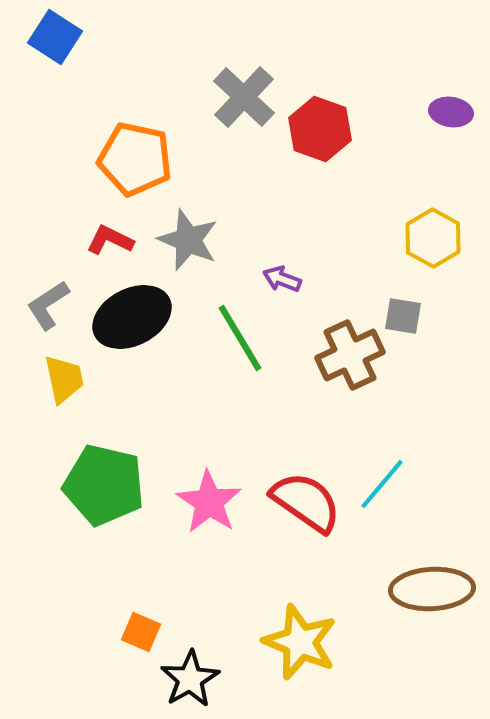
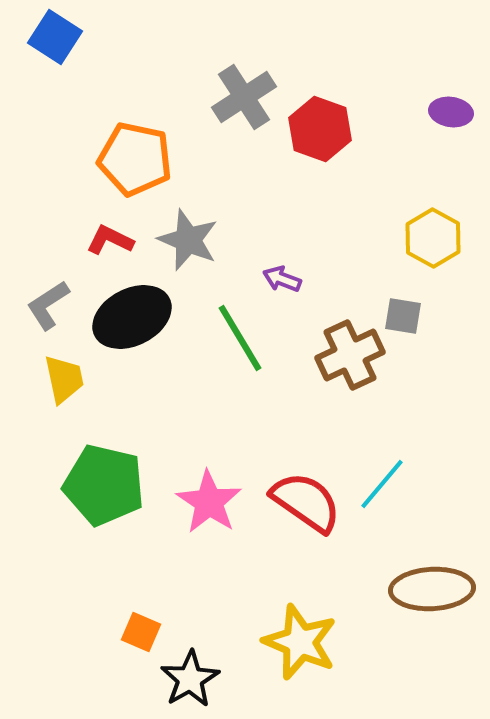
gray cross: rotated 14 degrees clockwise
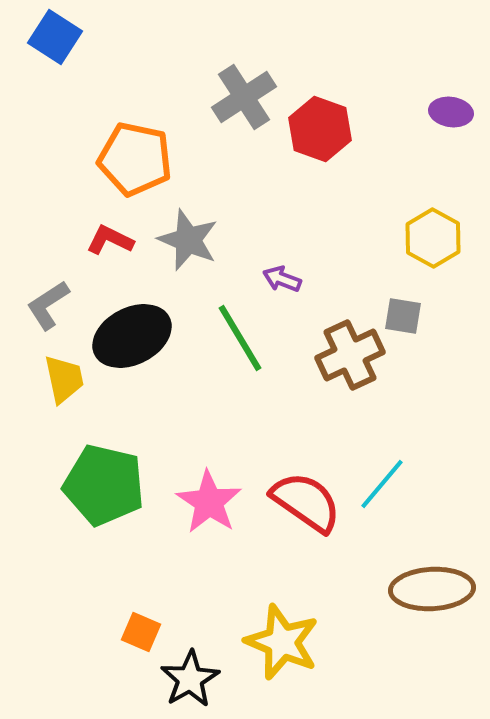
black ellipse: moved 19 px down
yellow star: moved 18 px left
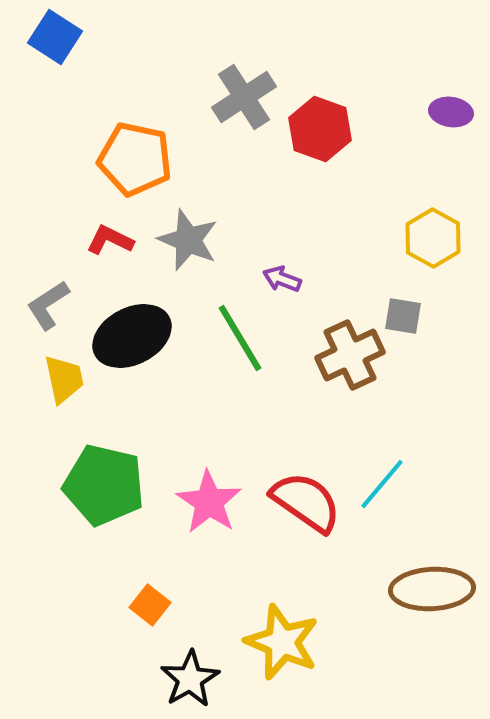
orange square: moved 9 px right, 27 px up; rotated 15 degrees clockwise
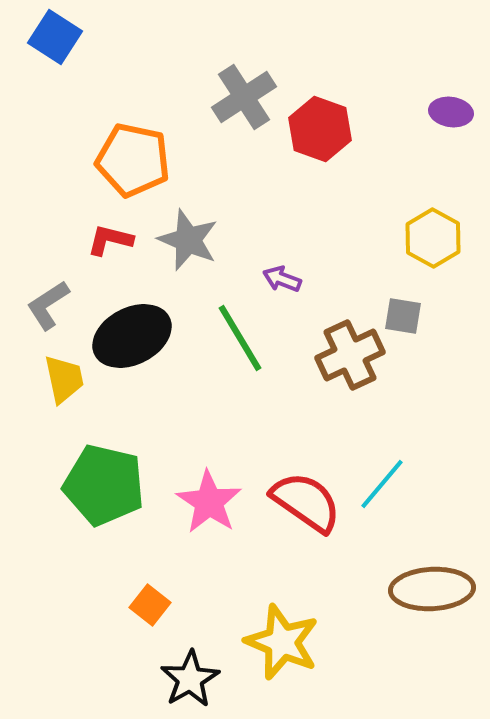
orange pentagon: moved 2 px left, 1 px down
red L-shape: rotated 12 degrees counterclockwise
